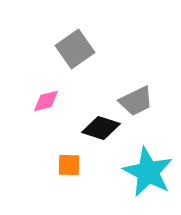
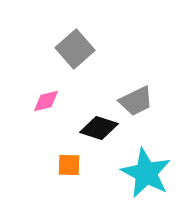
gray square: rotated 6 degrees counterclockwise
black diamond: moved 2 px left
cyan star: moved 2 px left, 1 px down
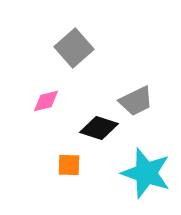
gray square: moved 1 px left, 1 px up
cyan star: rotated 9 degrees counterclockwise
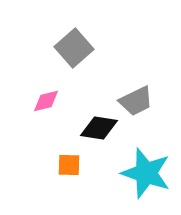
black diamond: rotated 9 degrees counterclockwise
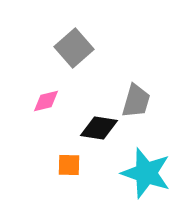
gray trapezoid: rotated 48 degrees counterclockwise
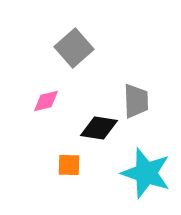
gray trapezoid: rotated 18 degrees counterclockwise
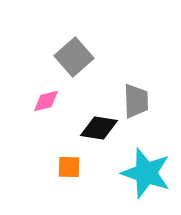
gray square: moved 9 px down
orange square: moved 2 px down
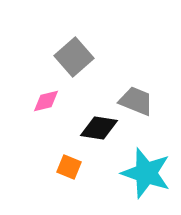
gray trapezoid: rotated 66 degrees counterclockwise
orange square: rotated 20 degrees clockwise
